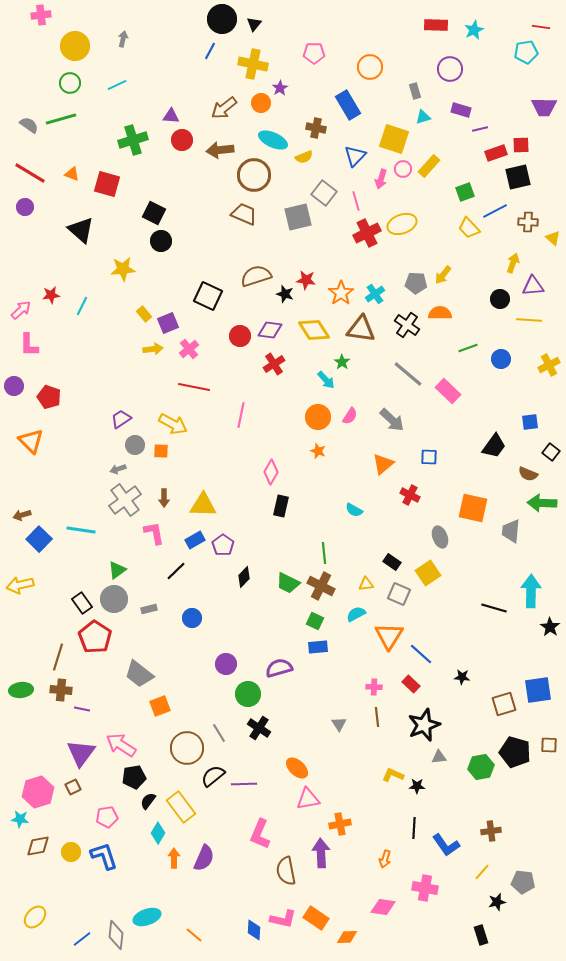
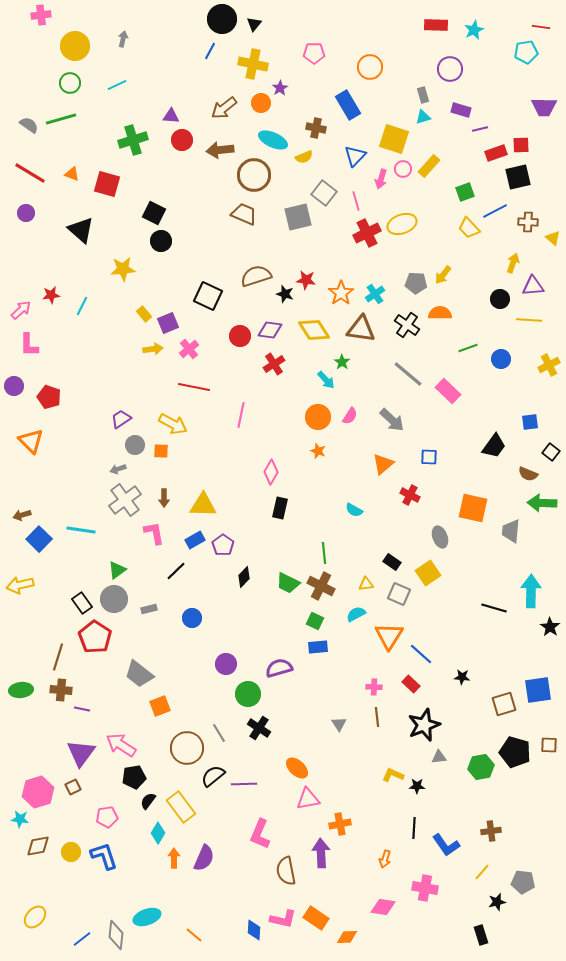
gray rectangle at (415, 91): moved 8 px right, 4 px down
purple circle at (25, 207): moved 1 px right, 6 px down
black rectangle at (281, 506): moved 1 px left, 2 px down
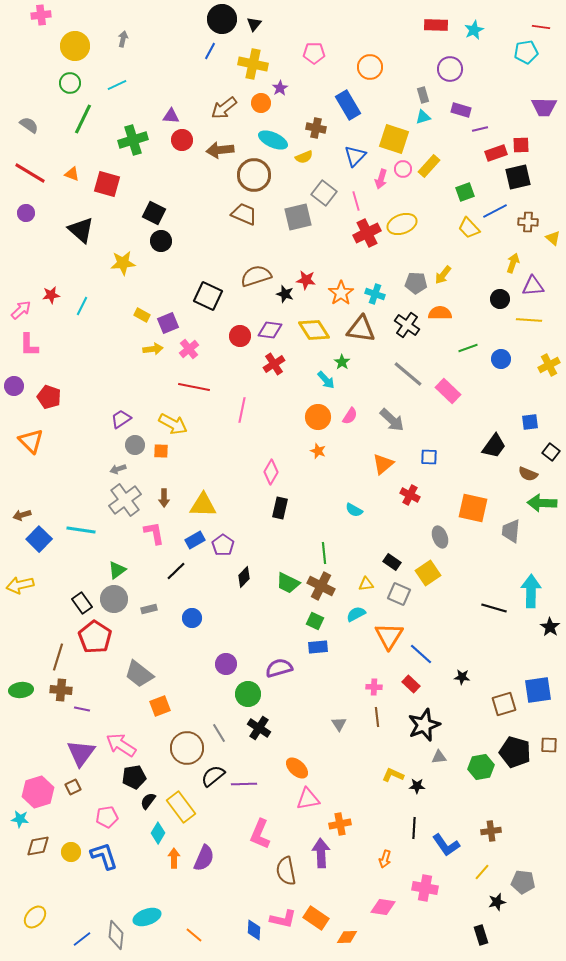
green line at (61, 119): moved 22 px right; rotated 48 degrees counterclockwise
yellow star at (123, 269): moved 6 px up
cyan cross at (375, 294): rotated 36 degrees counterclockwise
yellow rectangle at (144, 314): moved 2 px left, 1 px down; rotated 21 degrees counterclockwise
pink line at (241, 415): moved 1 px right, 5 px up
